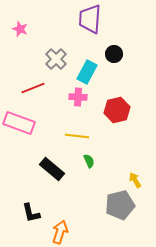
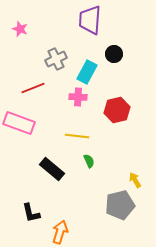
purple trapezoid: moved 1 px down
gray cross: rotated 20 degrees clockwise
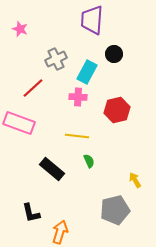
purple trapezoid: moved 2 px right
red line: rotated 20 degrees counterclockwise
gray pentagon: moved 5 px left, 5 px down
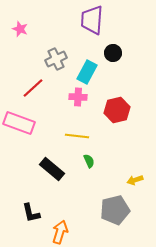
black circle: moved 1 px left, 1 px up
yellow arrow: rotated 77 degrees counterclockwise
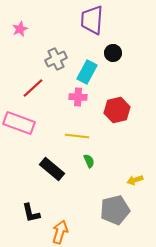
pink star: rotated 28 degrees clockwise
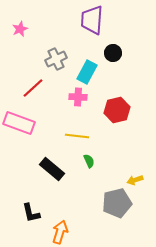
gray pentagon: moved 2 px right, 7 px up
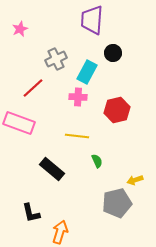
green semicircle: moved 8 px right
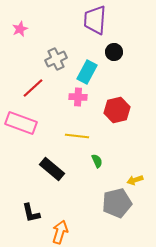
purple trapezoid: moved 3 px right
black circle: moved 1 px right, 1 px up
pink rectangle: moved 2 px right
